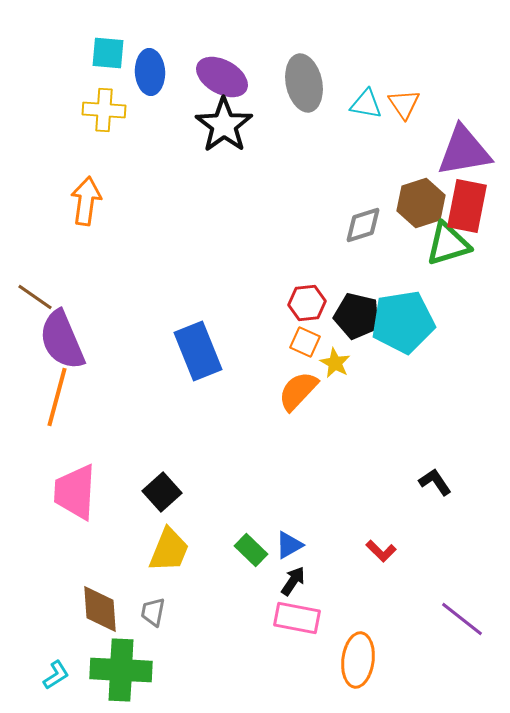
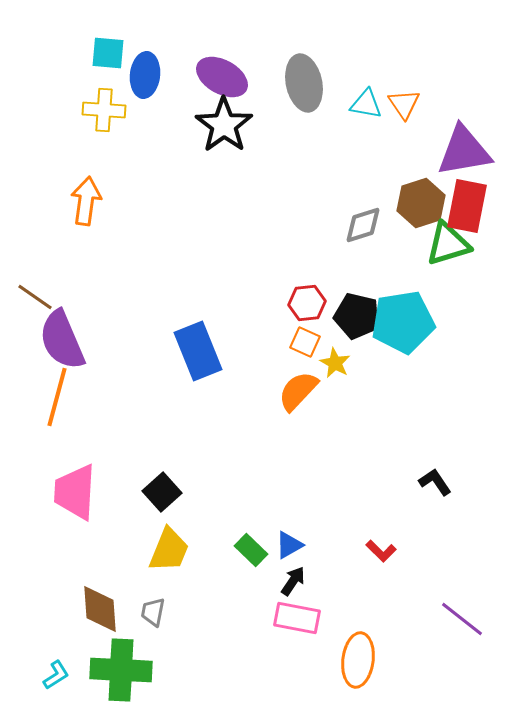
blue ellipse: moved 5 px left, 3 px down; rotated 9 degrees clockwise
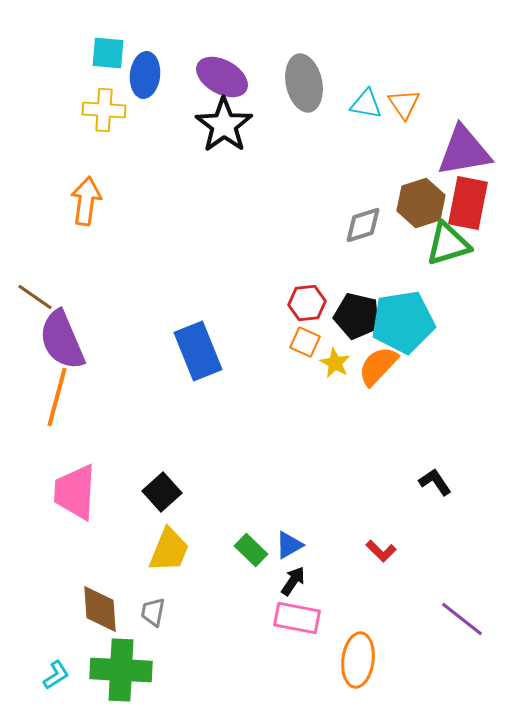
red rectangle: moved 1 px right, 3 px up
orange semicircle: moved 80 px right, 25 px up
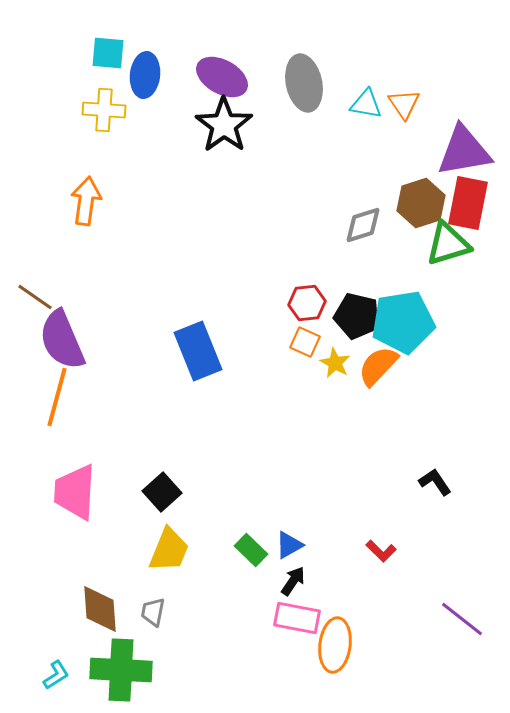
orange ellipse: moved 23 px left, 15 px up
